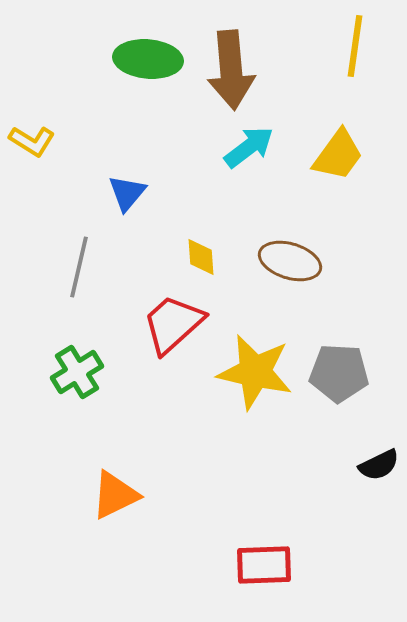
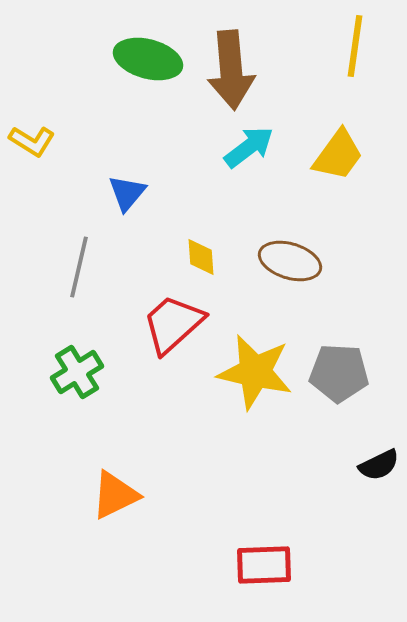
green ellipse: rotated 10 degrees clockwise
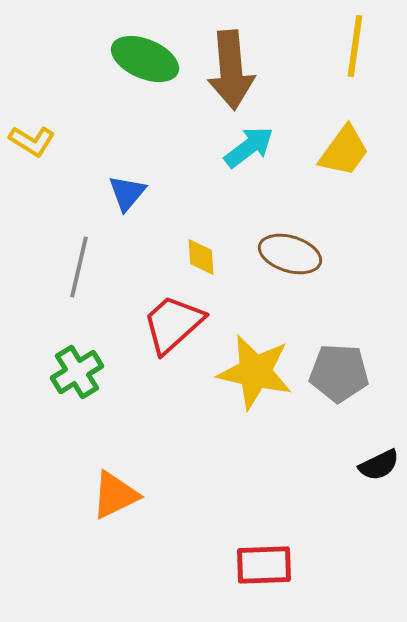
green ellipse: moved 3 px left; rotated 8 degrees clockwise
yellow trapezoid: moved 6 px right, 4 px up
brown ellipse: moved 7 px up
